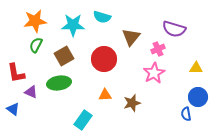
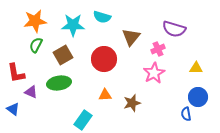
brown square: moved 1 px left, 1 px up
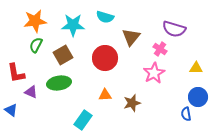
cyan semicircle: moved 3 px right
pink cross: moved 2 px right; rotated 32 degrees counterclockwise
red circle: moved 1 px right, 1 px up
blue triangle: moved 2 px left, 1 px down
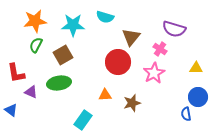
red circle: moved 13 px right, 4 px down
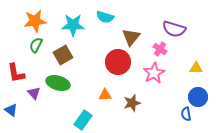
green ellipse: moved 1 px left; rotated 25 degrees clockwise
purple triangle: moved 3 px right, 1 px down; rotated 24 degrees clockwise
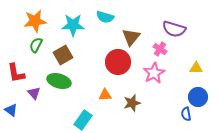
green ellipse: moved 1 px right, 2 px up
